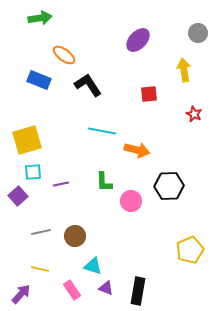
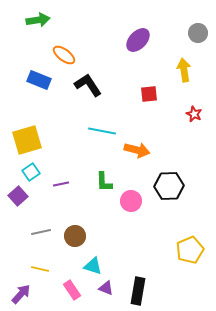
green arrow: moved 2 px left, 2 px down
cyan square: moved 2 px left; rotated 30 degrees counterclockwise
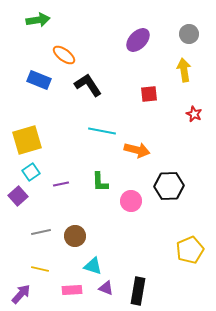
gray circle: moved 9 px left, 1 px down
green L-shape: moved 4 px left
pink rectangle: rotated 60 degrees counterclockwise
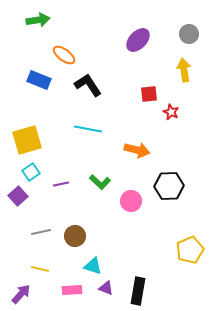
red star: moved 23 px left, 2 px up
cyan line: moved 14 px left, 2 px up
green L-shape: rotated 45 degrees counterclockwise
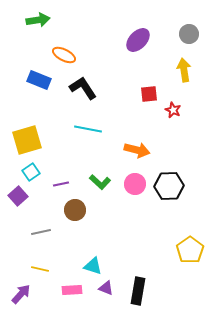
orange ellipse: rotated 10 degrees counterclockwise
black L-shape: moved 5 px left, 3 px down
red star: moved 2 px right, 2 px up
pink circle: moved 4 px right, 17 px up
brown circle: moved 26 px up
yellow pentagon: rotated 12 degrees counterclockwise
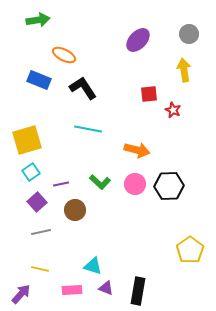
purple square: moved 19 px right, 6 px down
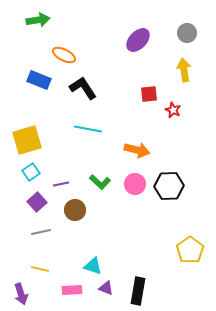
gray circle: moved 2 px left, 1 px up
purple arrow: rotated 120 degrees clockwise
